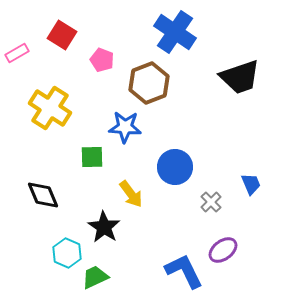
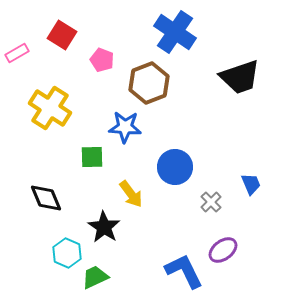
black diamond: moved 3 px right, 3 px down
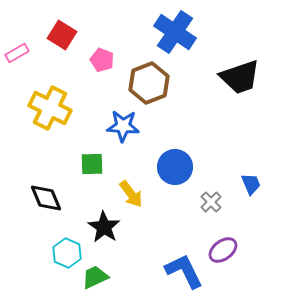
yellow cross: rotated 6 degrees counterclockwise
blue star: moved 2 px left, 1 px up
green square: moved 7 px down
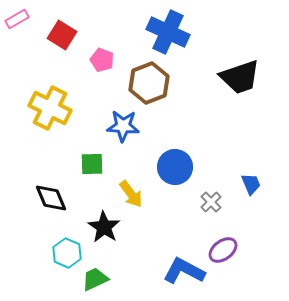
blue cross: moved 7 px left; rotated 9 degrees counterclockwise
pink rectangle: moved 34 px up
black diamond: moved 5 px right
blue L-shape: rotated 36 degrees counterclockwise
green trapezoid: moved 2 px down
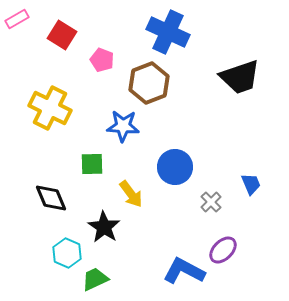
purple ellipse: rotated 8 degrees counterclockwise
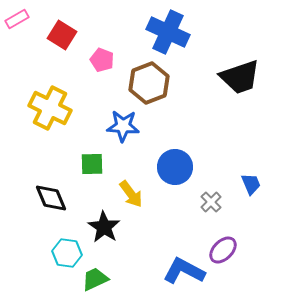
cyan hexagon: rotated 16 degrees counterclockwise
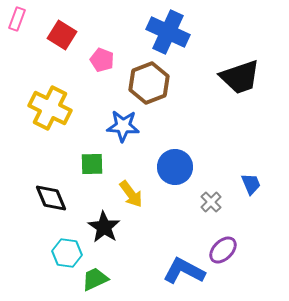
pink rectangle: rotated 40 degrees counterclockwise
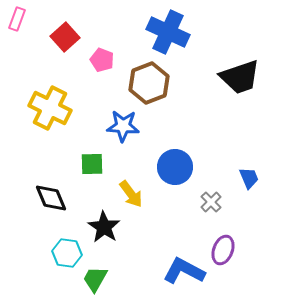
red square: moved 3 px right, 2 px down; rotated 16 degrees clockwise
blue trapezoid: moved 2 px left, 6 px up
purple ellipse: rotated 24 degrees counterclockwise
green trapezoid: rotated 36 degrees counterclockwise
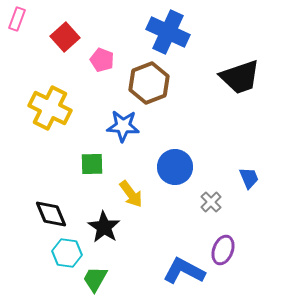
black diamond: moved 16 px down
